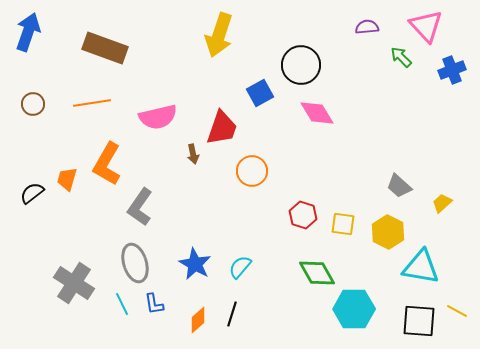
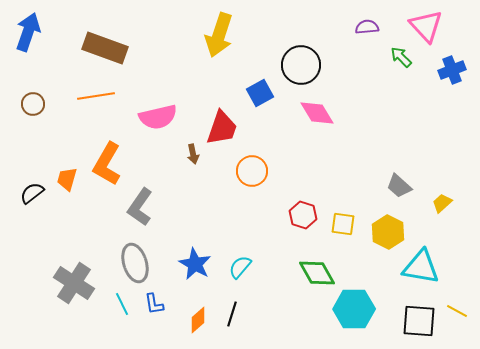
orange line: moved 4 px right, 7 px up
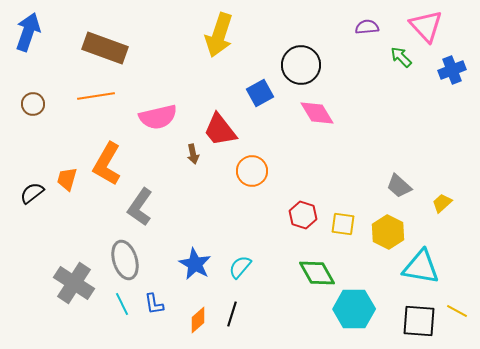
red trapezoid: moved 2 px left, 2 px down; rotated 123 degrees clockwise
gray ellipse: moved 10 px left, 3 px up
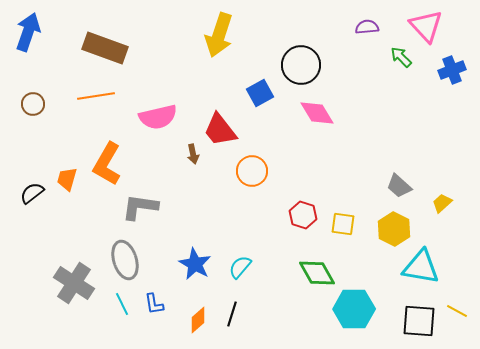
gray L-shape: rotated 63 degrees clockwise
yellow hexagon: moved 6 px right, 3 px up
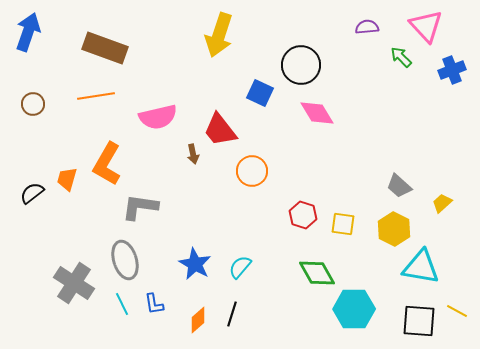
blue square: rotated 36 degrees counterclockwise
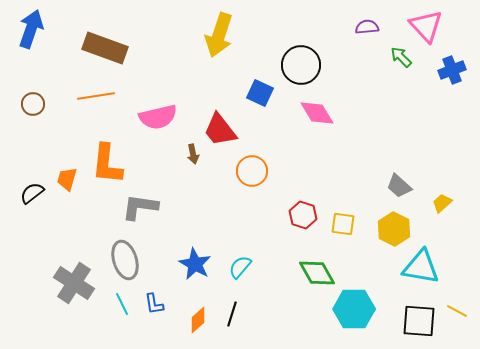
blue arrow: moved 3 px right, 3 px up
orange L-shape: rotated 24 degrees counterclockwise
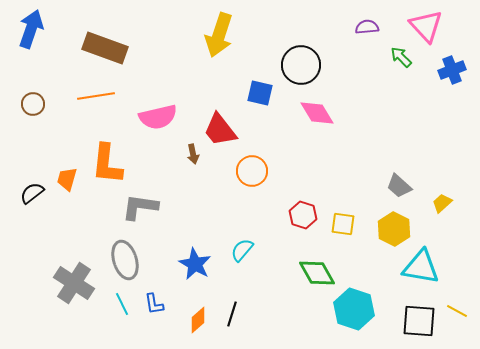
blue square: rotated 12 degrees counterclockwise
cyan semicircle: moved 2 px right, 17 px up
cyan hexagon: rotated 18 degrees clockwise
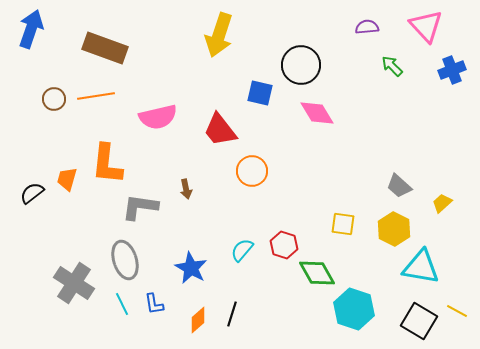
green arrow: moved 9 px left, 9 px down
brown circle: moved 21 px right, 5 px up
brown arrow: moved 7 px left, 35 px down
red hexagon: moved 19 px left, 30 px down
blue star: moved 4 px left, 4 px down
black square: rotated 27 degrees clockwise
